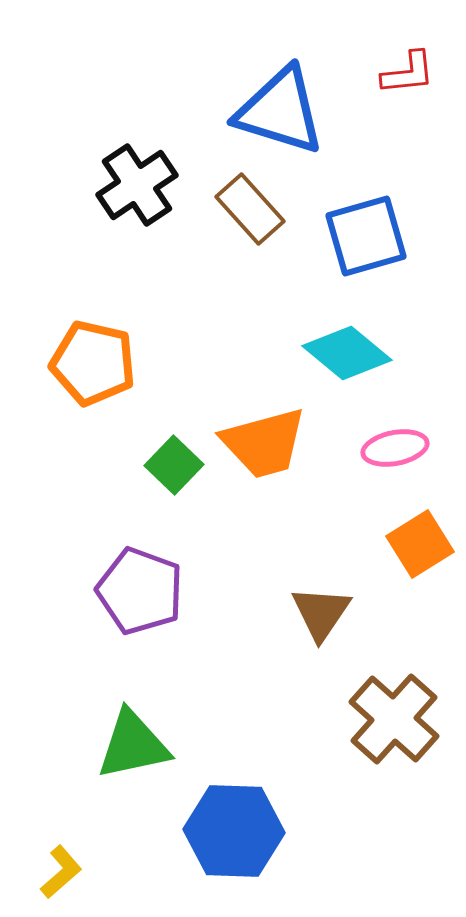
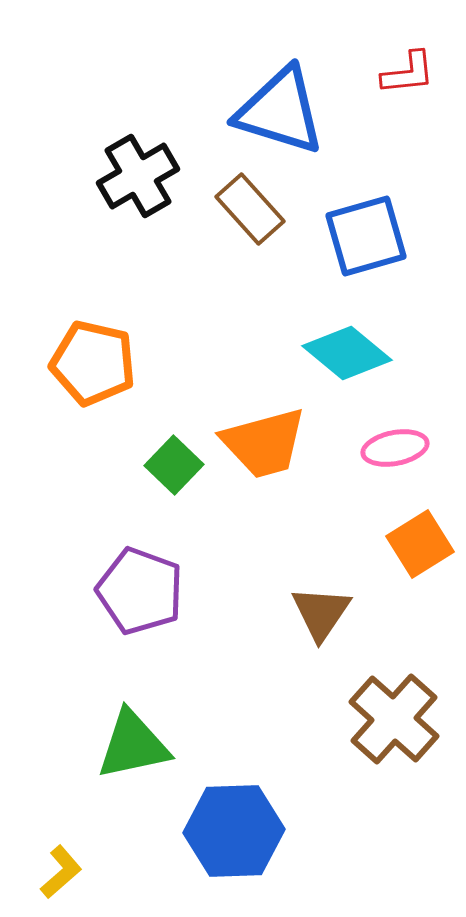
black cross: moved 1 px right, 9 px up; rotated 4 degrees clockwise
blue hexagon: rotated 4 degrees counterclockwise
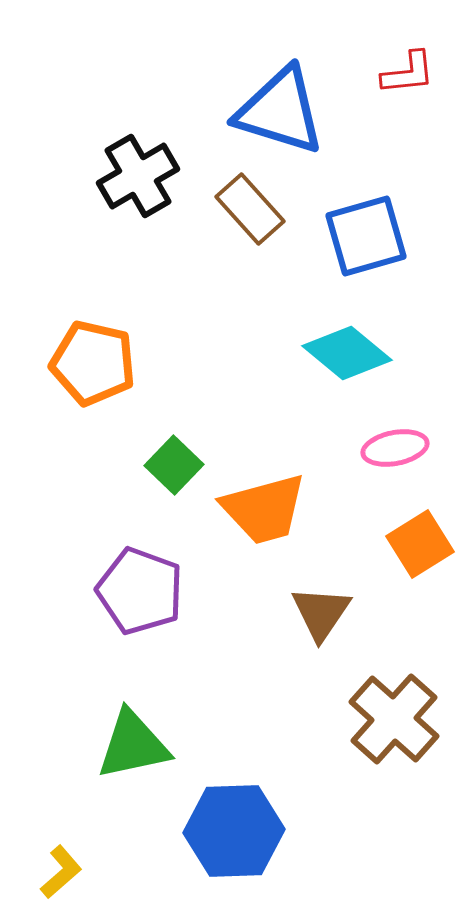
orange trapezoid: moved 66 px down
